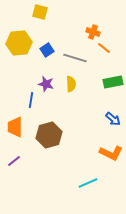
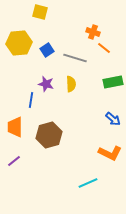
orange L-shape: moved 1 px left
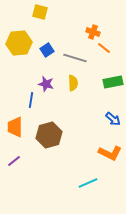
yellow semicircle: moved 2 px right, 1 px up
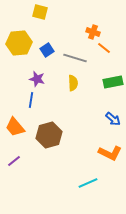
purple star: moved 9 px left, 5 px up
orange trapezoid: rotated 40 degrees counterclockwise
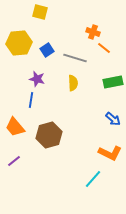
cyan line: moved 5 px right, 4 px up; rotated 24 degrees counterclockwise
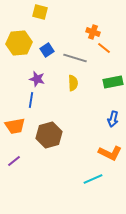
blue arrow: rotated 63 degrees clockwise
orange trapezoid: moved 1 px up; rotated 60 degrees counterclockwise
cyan line: rotated 24 degrees clockwise
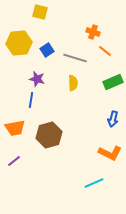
orange line: moved 1 px right, 3 px down
green rectangle: rotated 12 degrees counterclockwise
orange trapezoid: moved 2 px down
cyan line: moved 1 px right, 4 px down
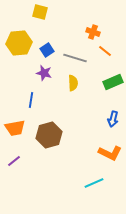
purple star: moved 7 px right, 6 px up
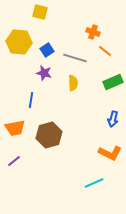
yellow hexagon: moved 1 px up; rotated 10 degrees clockwise
